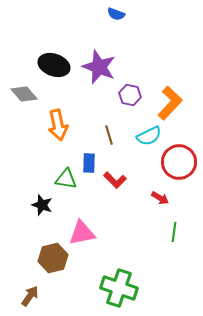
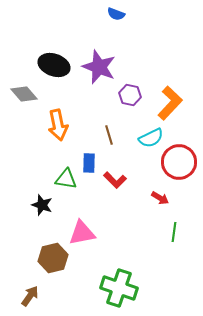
cyan semicircle: moved 2 px right, 2 px down
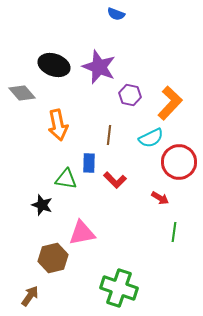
gray diamond: moved 2 px left, 1 px up
brown line: rotated 24 degrees clockwise
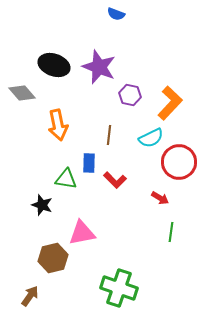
green line: moved 3 px left
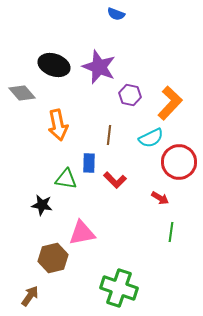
black star: rotated 10 degrees counterclockwise
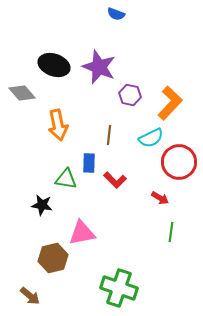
brown arrow: rotated 95 degrees clockwise
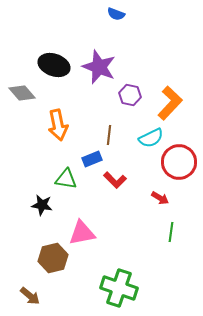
blue rectangle: moved 3 px right, 4 px up; rotated 66 degrees clockwise
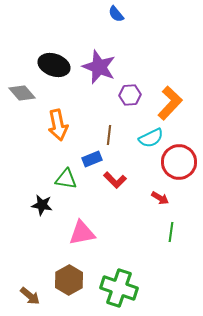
blue semicircle: rotated 30 degrees clockwise
purple hexagon: rotated 15 degrees counterclockwise
brown hexagon: moved 16 px right, 22 px down; rotated 16 degrees counterclockwise
